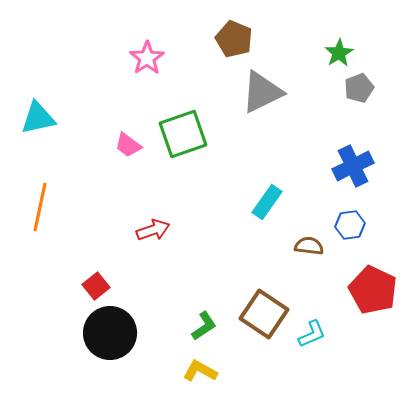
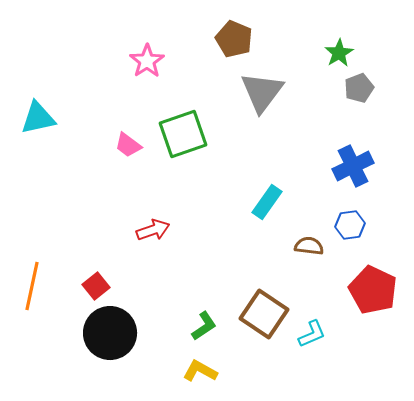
pink star: moved 3 px down
gray triangle: rotated 27 degrees counterclockwise
orange line: moved 8 px left, 79 px down
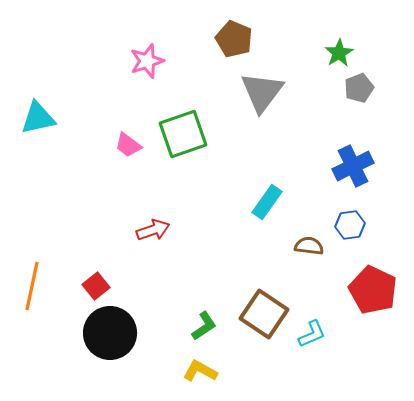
pink star: rotated 16 degrees clockwise
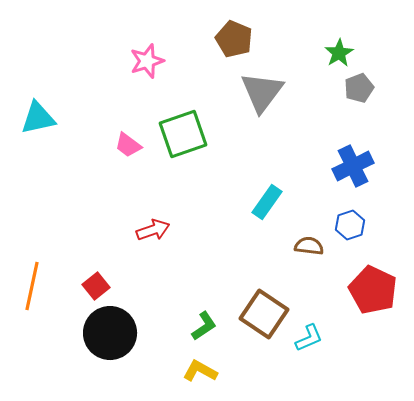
blue hexagon: rotated 12 degrees counterclockwise
cyan L-shape: moved 3 px left, 4 px down
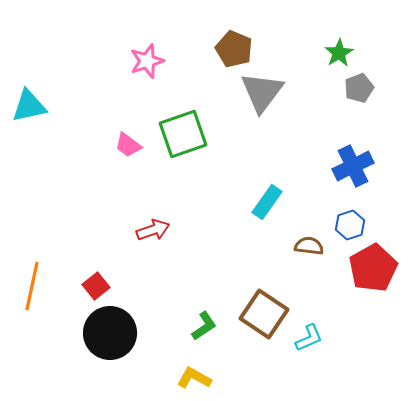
brown pentagon: moved 10 px down
cyan triangle: moved 9 px left, 12 px up
red pentagon: moved 22 px up; rotated 18 degrees clockwise
yellow L-shape: moved 6 px left, 7 px down
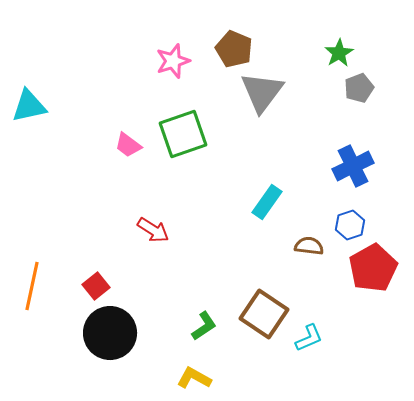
pink star: moved 26 px right
red arrow: rotated 52 degrees clockwise
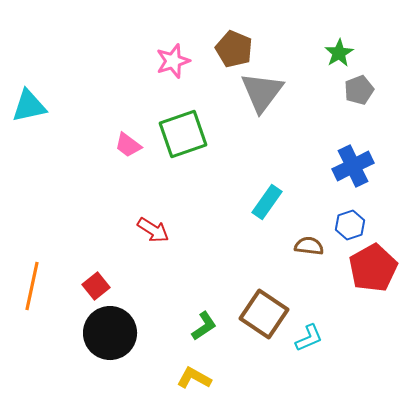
gray pentagon: moved 2 px down
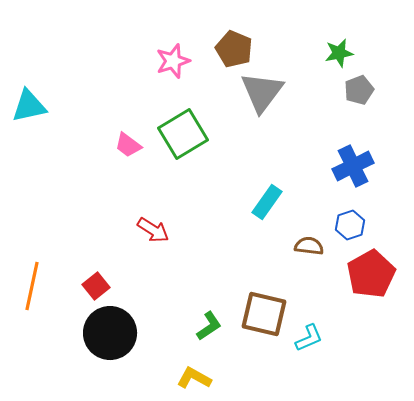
green star: rotated 20 degrees clockwise
green square: rotated 12 degrees counterclockwise
red pentagon: moved 2 px left, 6 px down
brown square: rotated 21 degrees counterclockwise
green L-shape: moved 5 px right
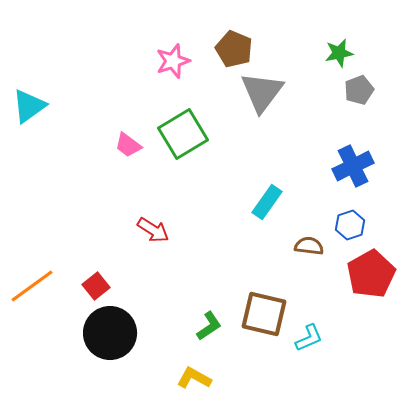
cyan triangle: rotated 24 degrees counterclockwise
orange line: rotated 42 degrees clockwise
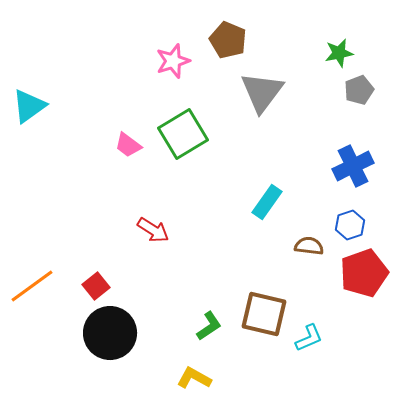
brown pentagon: moved 6 px left, 9 px up
red pentagon: moved 7 px left, 1 px up; rotated 9 degrees clockwise
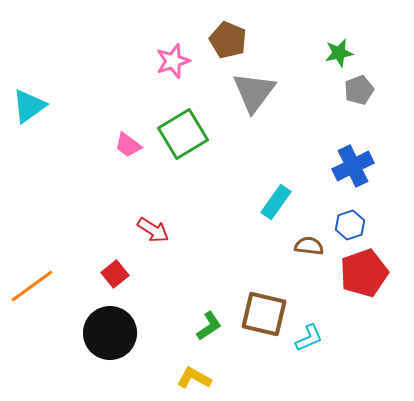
gray triangle: moved 8 px left
cyan rectangle: moved 9 px right
red square: moved 19 px right, 12 px up
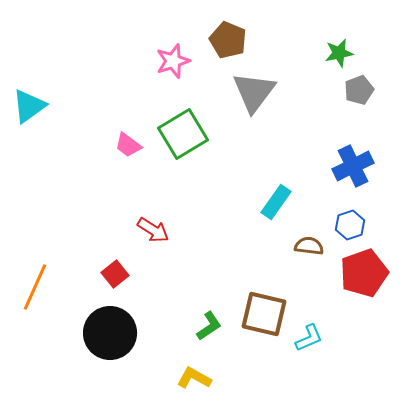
orange line: moved 3 px right, 1 px down; rotated 30 degrees counterclockwise
